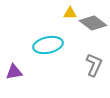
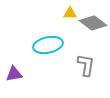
gray L-shape: moved 8 px left; rotated 15 degrees counterclockwise
purple triangle: moved 2 px down
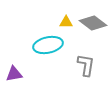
yellow triangle: moved 4 px left, 9 px down
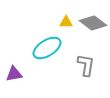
cyan ellipse: moved 1 px left, 3 px down; rotated 20 degrees counterclockwise
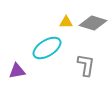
gray diamond: rotated 20 degrees counterclockwise
purple triangle: moved 3 px right, 3 px up
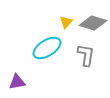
yellow triangle: rotated 48 degrees counterclockwise
gray L-shape: moved 10 px up
purple triangle: moved 11 px down
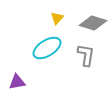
yellow triangle: moved 9 px left, 4 px up
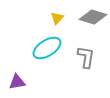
gray diamond: moved 6 px up
gray L-shape: moved 2 px down
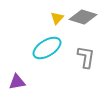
gray diamond: moved 10 px left
